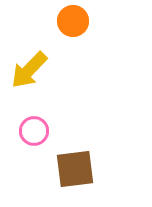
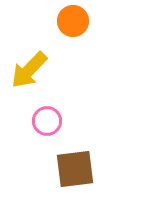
pink circle: moved 13 px right, 10 px up
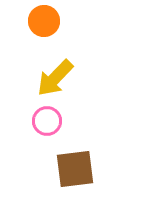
orange circle: moved 29 px left
yellow arrow: moved 26 px right, 8 px down
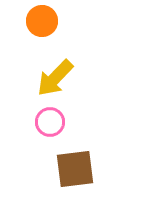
orange circle: moved 2 px left
pink circle: moved 3 px right, 1 px down
